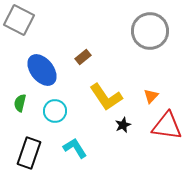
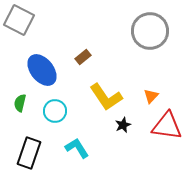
cyan L-shape: moved 2 px right
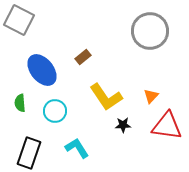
green semicircle: rotated 18 degrees counterclockwise
black star: rotated 21 degrees clockwise
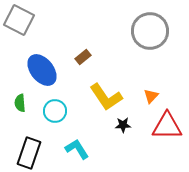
red triangle: rotated 8 degrees counterclockwise
cyan L-shape: moved 1 px down
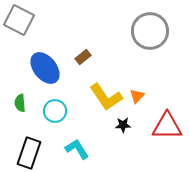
blue ellipse: moved 3 px right, 2 px up
orange triangle: moved 14 px left
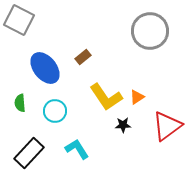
orange triangle: moved 1 px down; rotated 14 degrees clockwise
red triangle: rotated 36 degrees counterclockwise
black rectangle: rotated 24 degrees clockwise
